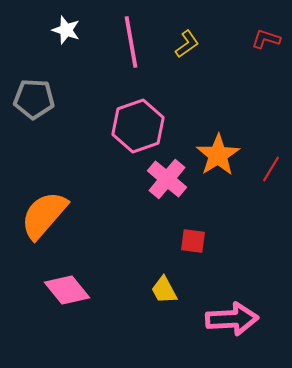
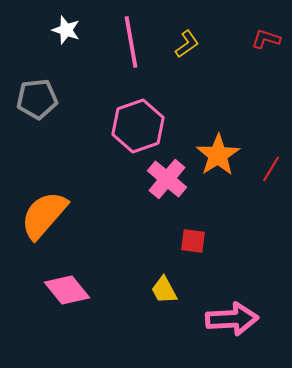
gray pentagon: moved 3 px right; rotated 9 degrees counterclockwise
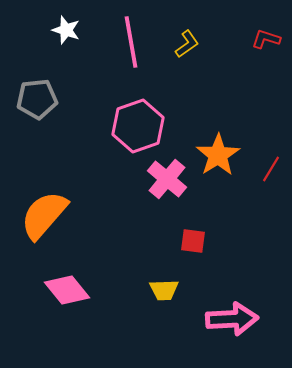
yellow trapezoid: rotated 64 degrees counterclockwise
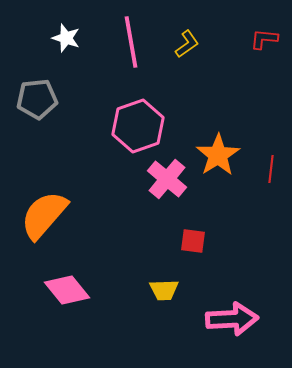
white star: moved 8 px down
red L-shape: moved 2 px left; rotated 12 degrees counterclockwise
red line: rotated 24 degrees counterclockwise
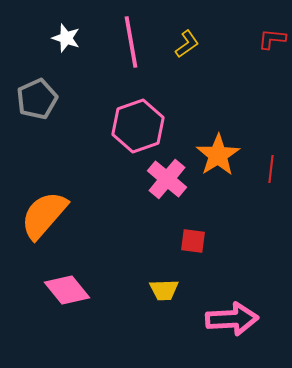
red L-shape: moved 8 px right
gray pentagon: rotated 18 degrees counterclockwise
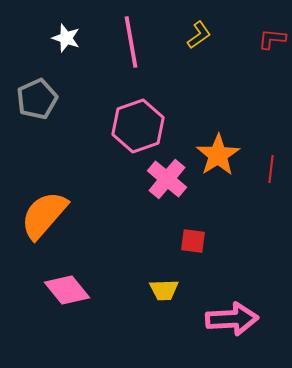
yellow L-shape: moved 12 px right, 9 px up
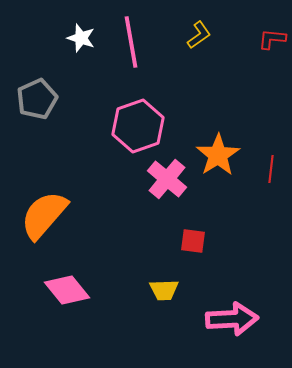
white star: moved 15 px right
